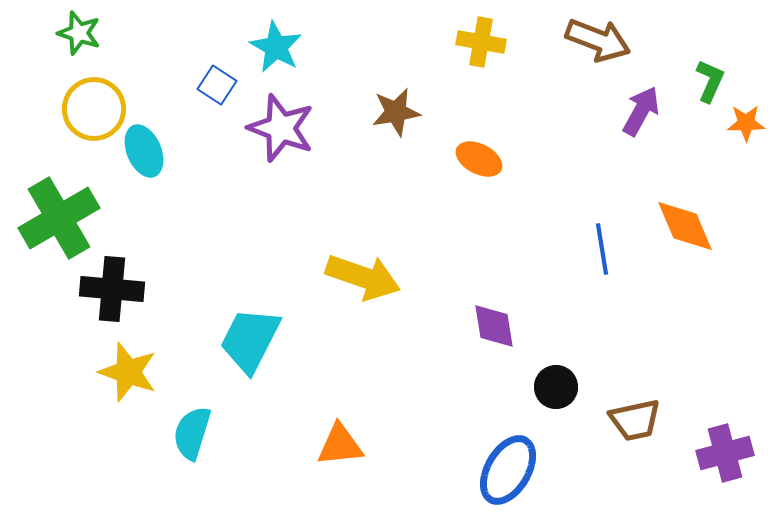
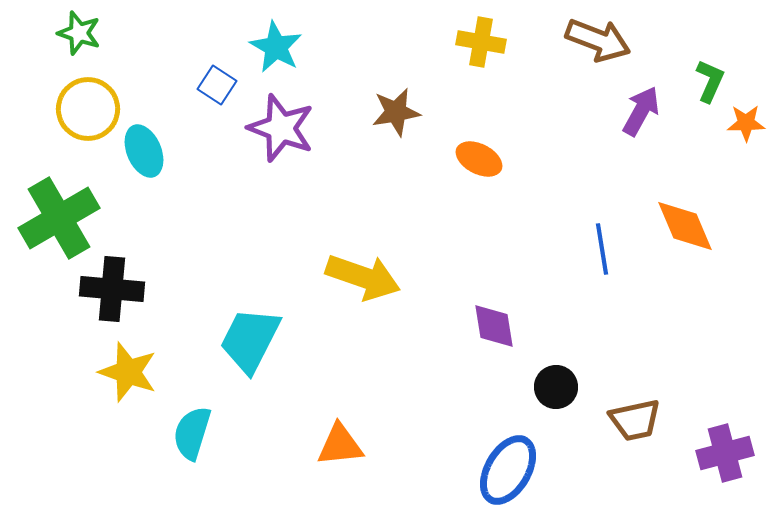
yellow circle: moved 6 px left
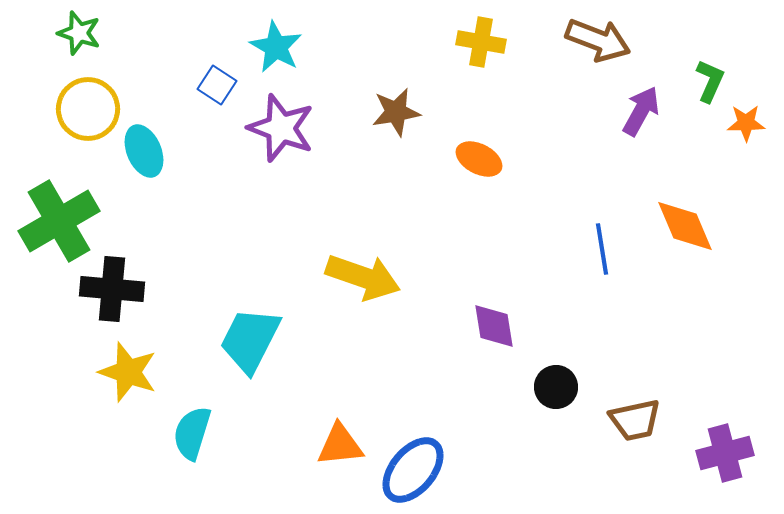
green cross: moved 3 px down
blue ellipse: moved 95 px left; rotated 10 degrees clockwise
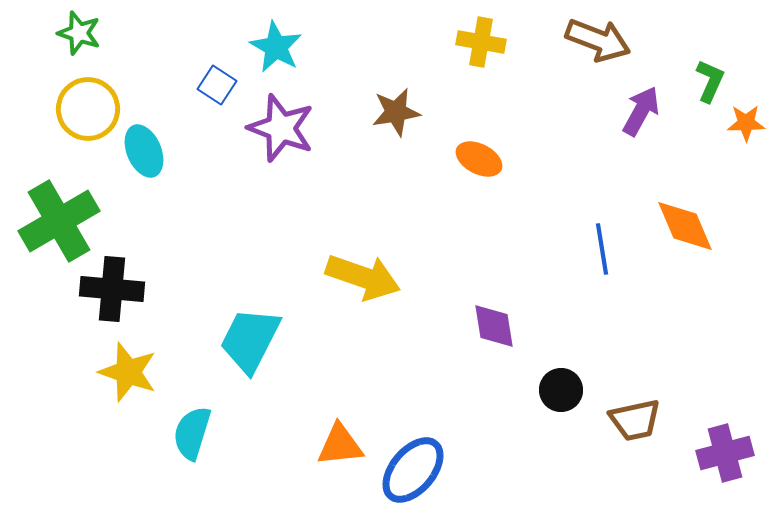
black circle: moved 5 px right, 3 px down
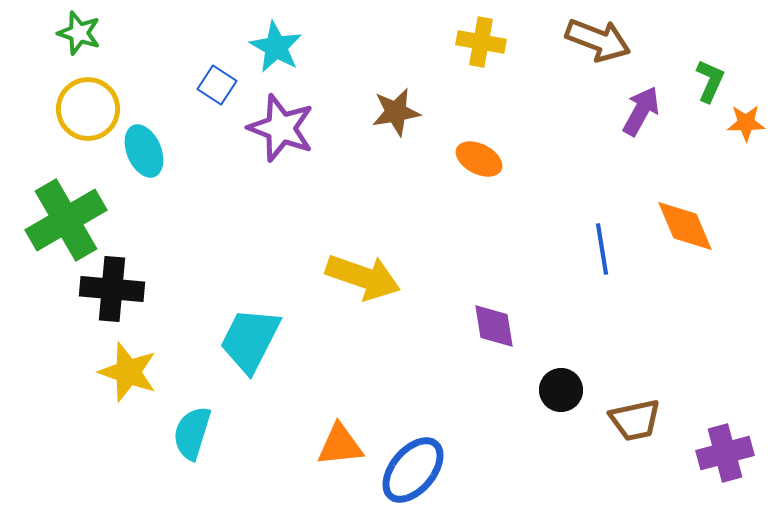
green cross: moved 7 px right, 1 px up
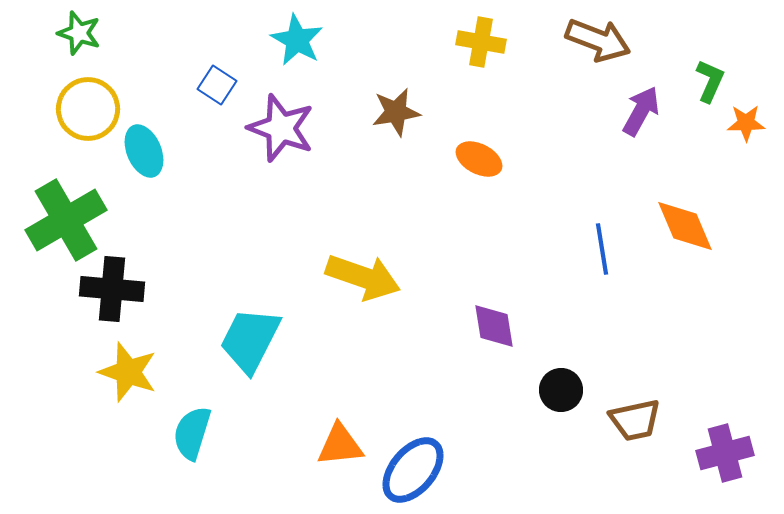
cyan star: moved 21 px right, 7 px up
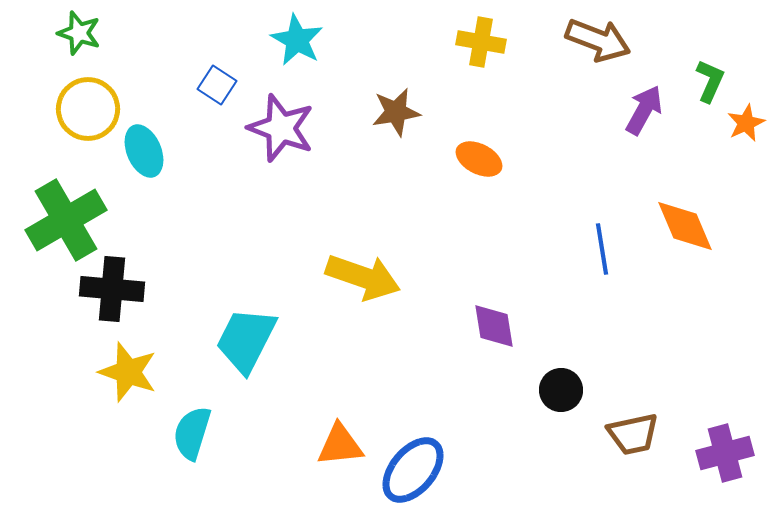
purple arrow: moved 3 px right, 1 px up
orange star: rotated 24 degrees counterclockwise
cyan trapezoid: moved 4 px left
brown trapezoid: moved 2 px left, 14 px down
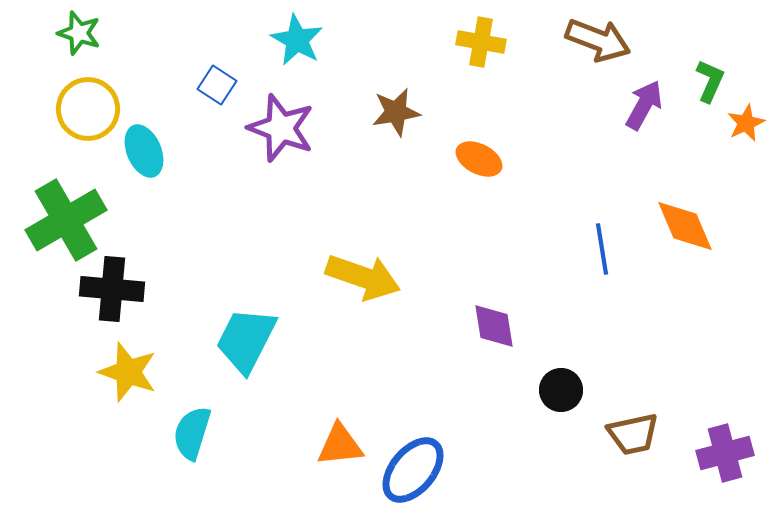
purple arrow: moved 5 px up
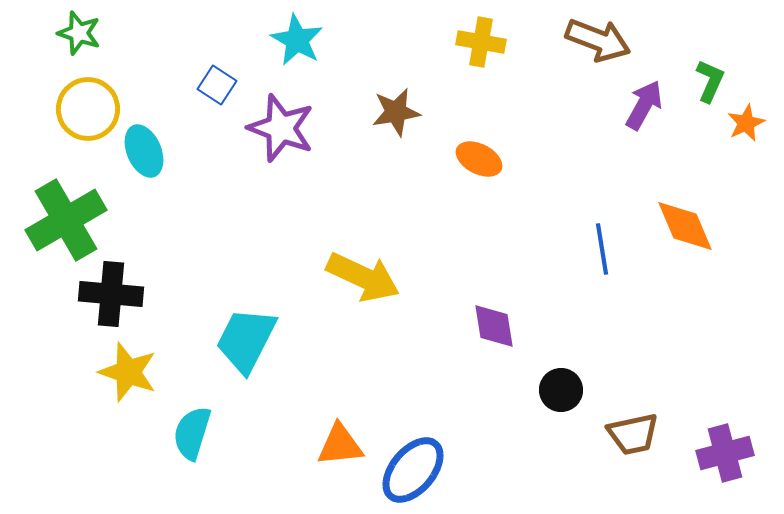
yellow arrow: rotated 6 degrees clockwise
black cross: moved 1 px left, 5 px down
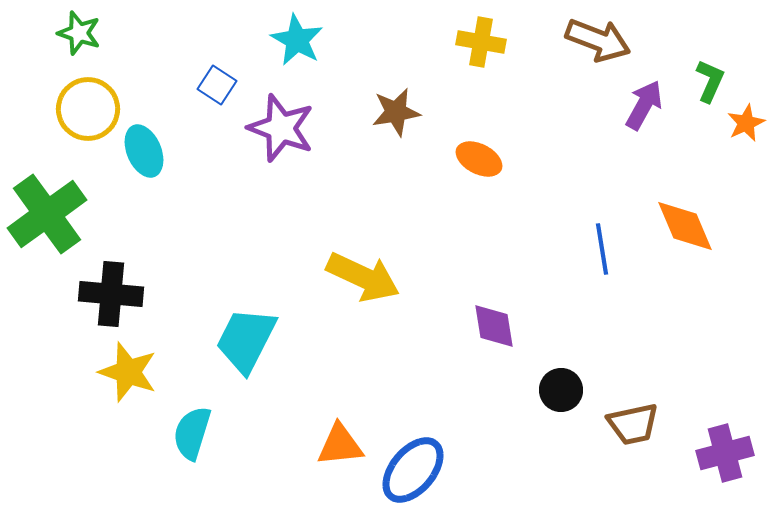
green cross: moved 19 px left, 6 px up; rotated 6 degrees counterclockwise
brown trapezoid: moved 10 px up
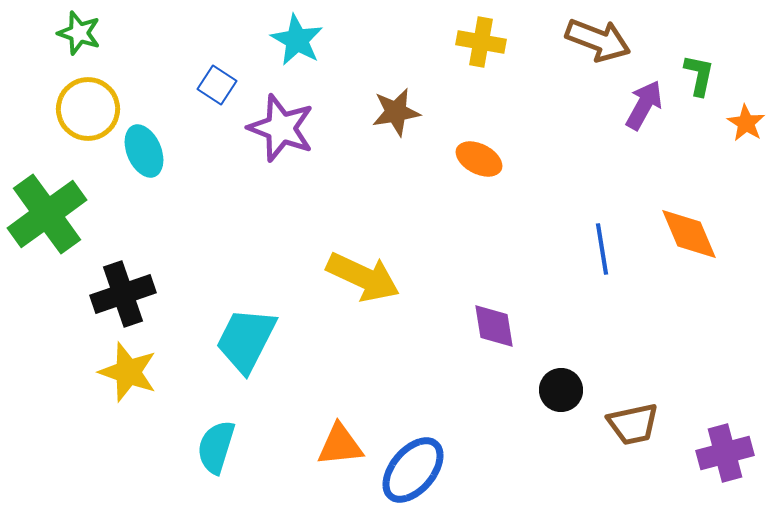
green L-shape: moved 11 px left, 6 px up; rotated 12 degrees counterclockwise
orange star: rotated 15 degrees counterclockwise
orange diamond: moved 4 px right, 8 px down
black cross: moved 12 px right; rotated 24 degrees counterclockwise
cyan semicircle: moved 24 px right, 14 px down
